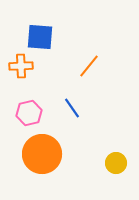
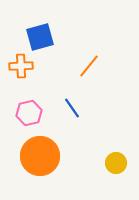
blue square: rotated 20 degrees counterclockwise
orange circle: moved 2 px left, 2 px down
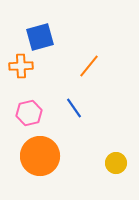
blue line: moved 2 px right
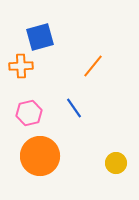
orange line: moved 4 px right
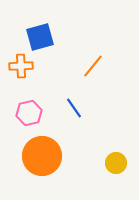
orange circle: moved 2 px right
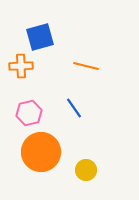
orange line: moved 7 px left; rotated 65 degrees clockwise
orange circle: moved 1 px left, 4 px up
yellow circle: moved 30 px left, 7 px down
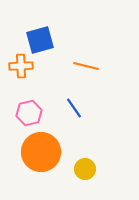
blue square: moved 3 px down
yellow circle: moved 1 px left, 1 px up
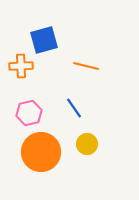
blue square: moved 4 px right
yellow circle: moved 2 px right, 25 px up
